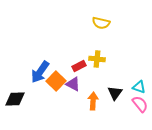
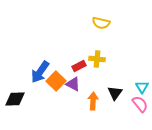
cyan triangle: moved 3 px right; rotated 40 degrees clockwise
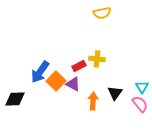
yellow semicircle: moved 1 px right, 10 px up; rotated 24 degrees counterclockwise
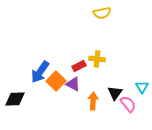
pink semicircle: moved 12 px left
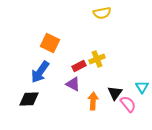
yellow cross: rotated 28 degrees counterclockwise
orange square: moved 6 px left, 38 px up; rotated 18 degrees counterclockwise
black diamond: moved 14 px right
